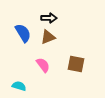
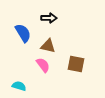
brown triangle: moved 9 px down; rotated 35 degrees clockwise
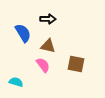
black arrow: moved 1 px left, 1 px down
cyan semicircle: moved 3 px left, 4 px up
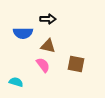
blue semicircle: rotated 120 degrees clockwise
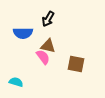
black arrow: rotated 119 degrees clockwise
pink semicircle: moved 8 px up
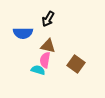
pink semicircle: moved 2 px right, 3 px down; rotated 133 degrees counterclockwise
brown square: rotated 24 degrees clockwise
cyan semicircle: moved 22 px right, 12 px up
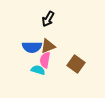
blue semicircle: moved 9 px right, 14 px down
brown triangle: rotated 35 degrees counterclockwise
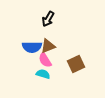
pink semicircle: rotated 42 degrees counterclockwise
brown square: rotated 30 degrees clockwise
cyan semicircle: moved 5 px right, 4 px down
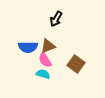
black arrow: moved 8 px right
blue semicircle: moved 4 px left
brown square: rotated 30 degrees counterclockwise
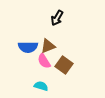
black arrow: moved 1 px right, 1 px up
pink semicircle: moved 1 px left, 1 px down
brown square: moved 12 px left, 1 px down
cyan semicircle: moved 2 px left, 12 px down
